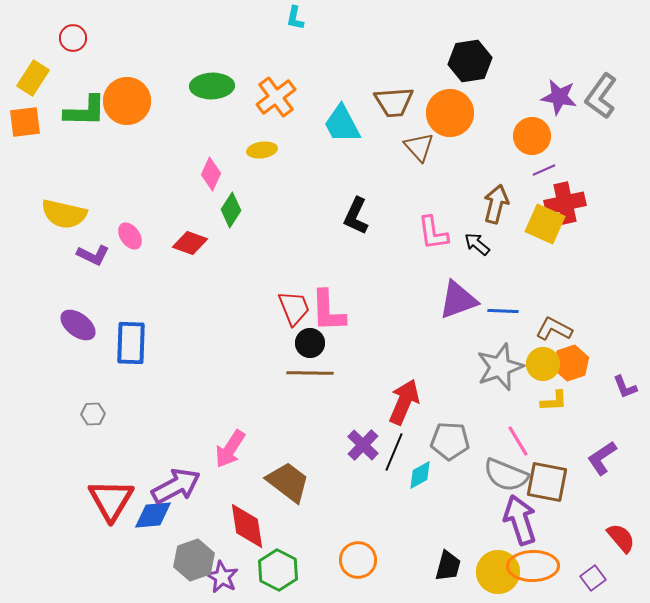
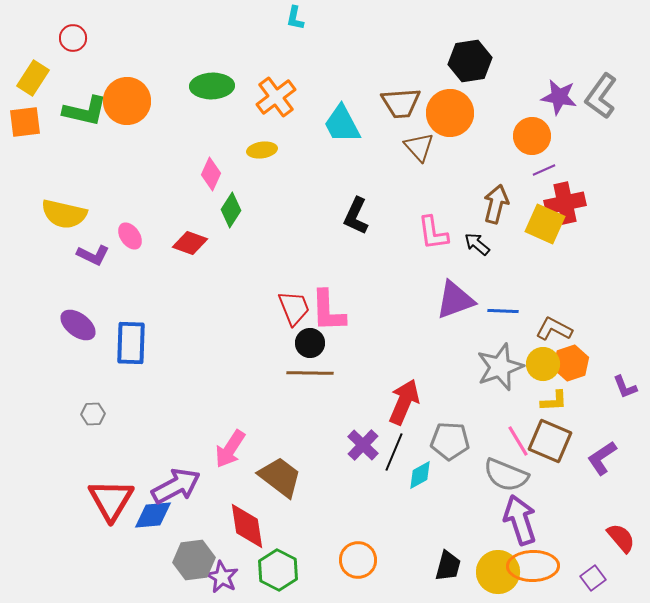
brown trapezoid at (394, 102): moved 7 px right, 1 px down
green L-shape at (85, 111): rotated 12 degrees clockwise
purple triangle at (458, 300): moved 3 px left
brown trapezoid at (288, 482): moved 8 px left, 5 px up
brown square at (547, 482): moved 3 px right, 41 px up; rotated 12 degrees clockwise
gray hexagon at (194, 560): rotated 12 degrees clockwise
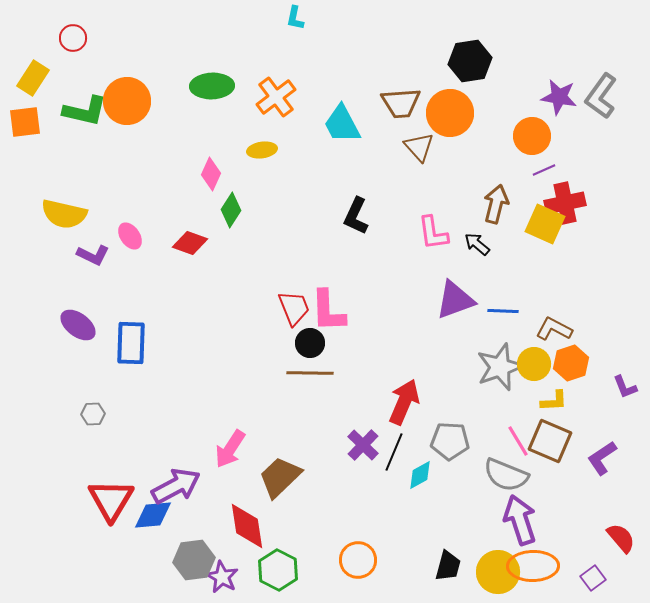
yellow circle at (543, 364): moved 9 px left
brown trapezoid at (280, 477): rotated 81 degrees counterclockwise
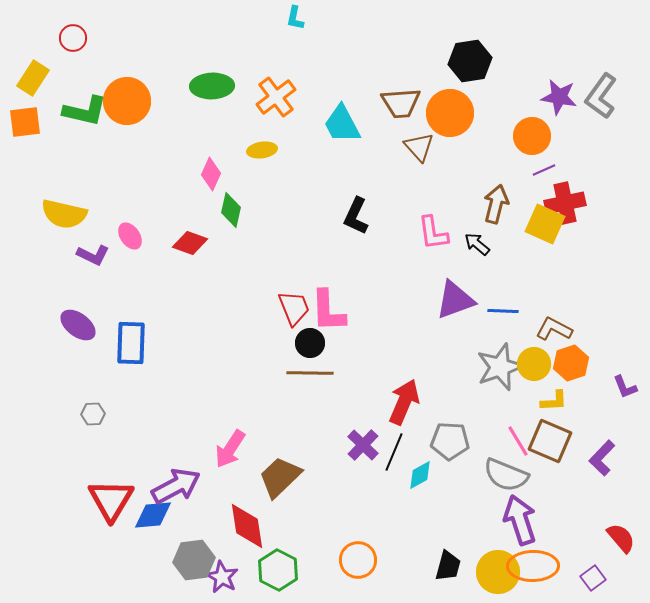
green diamond at (231, 210): rotated 20 degrees counterclockwise
purple L-shape at (602, 458): rotated 12 degrees counterclockwise
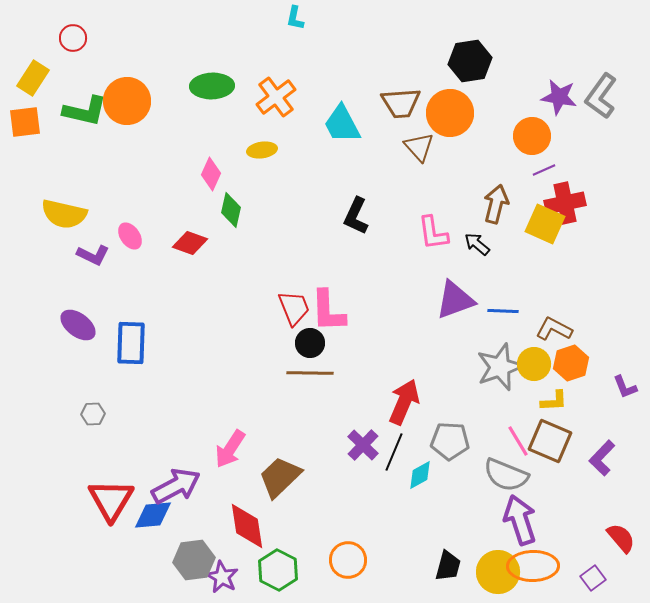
orange circle at (358, 560): moved 10 px left
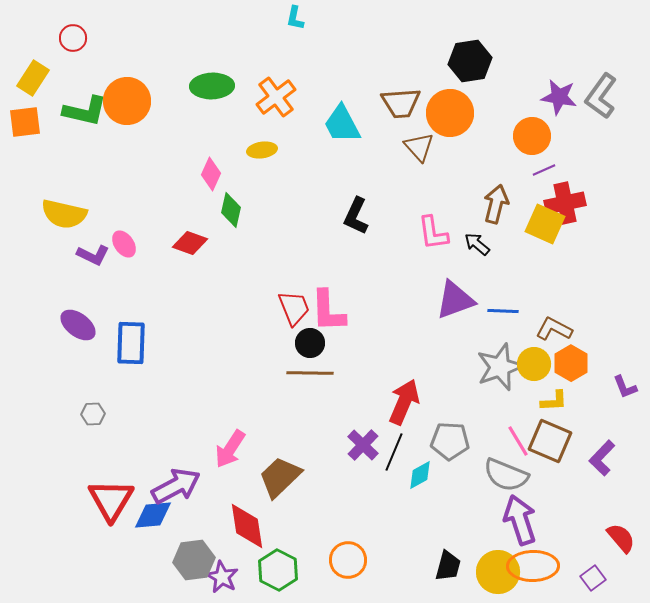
pink ellipse at (130, 236): moved 6 px left, 8 px down
orange hexagon at (571, 363): rotated 12 degrees counterclockwise
